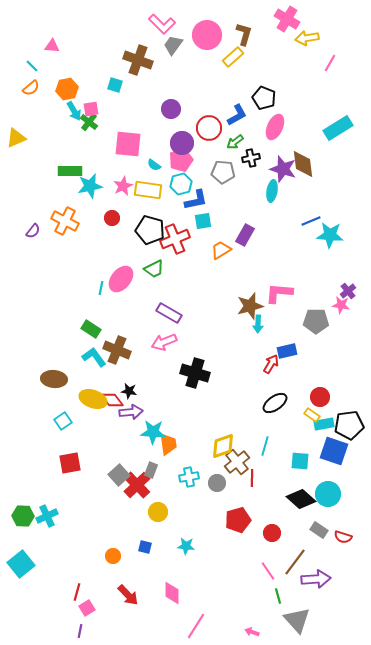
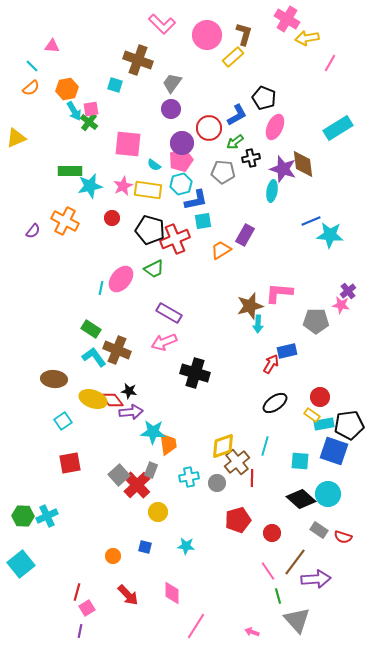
gray trapezoid at (173, 45): moved 1 px left, 38 px down
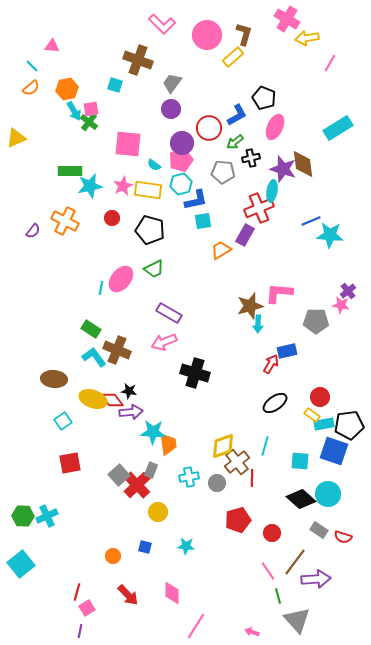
red cross at (175, 239): moved 84 px right, 31 px up
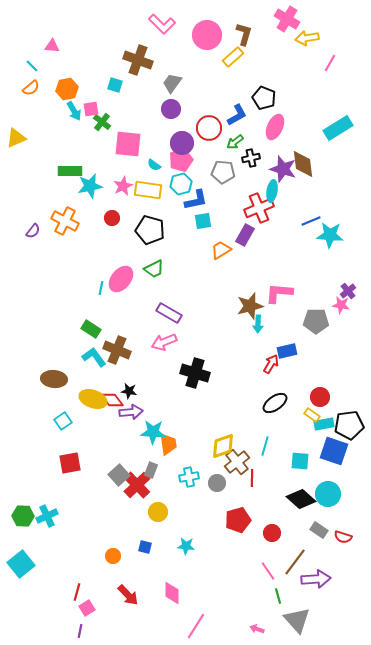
green cross at (89, 122): moved 13 px right
pink arrow at (252, 632): moved 5 px right, 3 px up
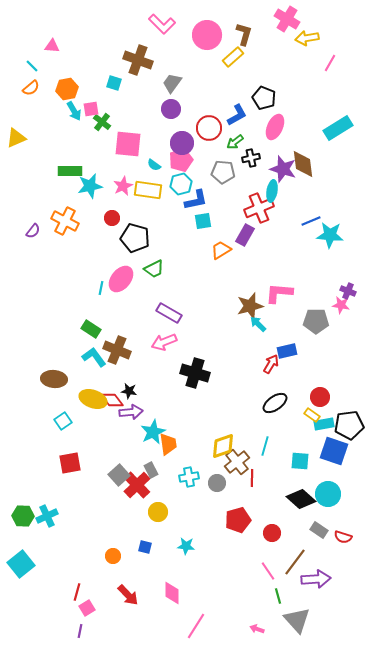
cyan square at (115, 85): moved 1 px left, 2 px up
black pentagon at (150, 230): moved 15 px left, 8 px down
purple cross at (348, 291): rotated 28 degrees counterclockwise
cyan arrow at (258, 324): rotated 132 degrees clockwise
cyan star at (153, 432): rotated 30 degrees counterclockwise
gray rectangle at (151, 470): rotated 49 degrees counterclockwise
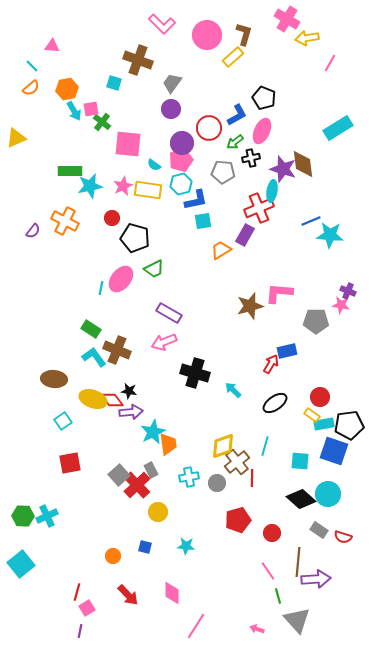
pink ellipse at (275, 127): moved 13 px left, 4 px down
cyan arrow at (258, 324): moved 25 px left, 66 px down
brown line at (295, 562): moved 3 px right; rotated 32 degrees counterclockwise
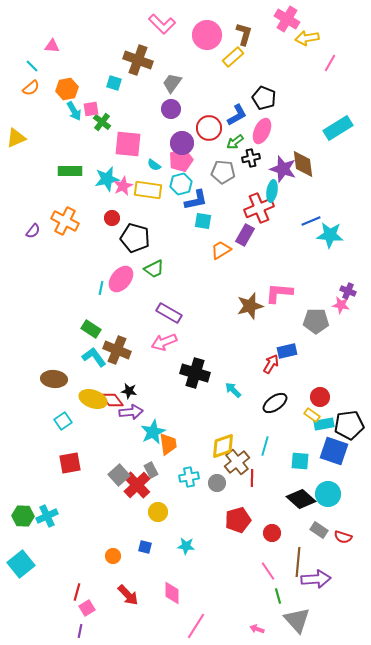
cyan star at (90, 186): moved 17 px right, 7 px up
cyan square at (203, 221): rotated 18 degrees clockwise
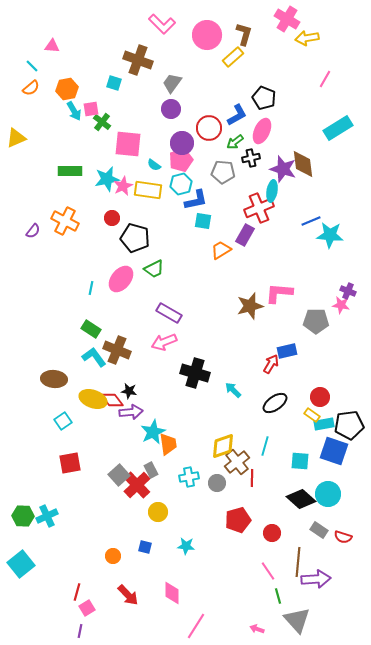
pink line at (330, 63): moved 5 px left, 16 px down
cyan line at (101, 288): moved 10 px left
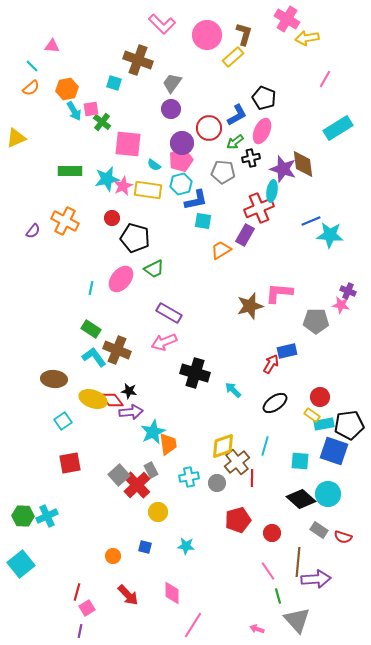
pink line at (196, 626): moved 3 px left, 1 px up
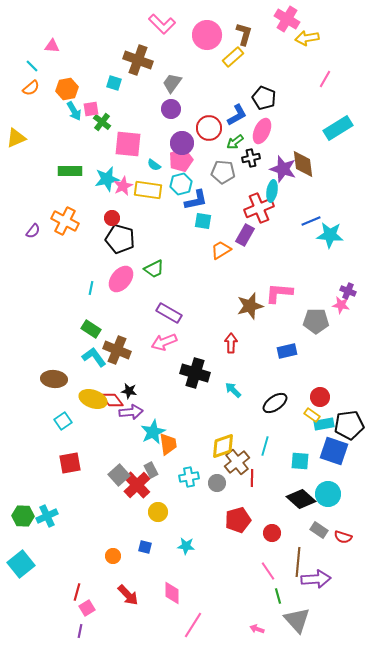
black pentagon at (135, 238): moved 15 px left, 1 px down
red arrow at (271, 364): moved 40 px left, 21 px up; rotated 30 degrees counterclockwise
